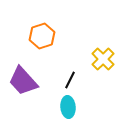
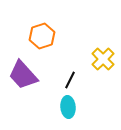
purple trapezoid: moved 6 px up
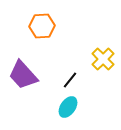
orange hexagon: moved 10 px up; rotated 15 degrees clockwise
black line: rotated 12 degrees clockwise
cyan ellipse: rotated 40 degrees clockwise
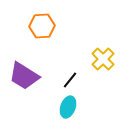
purple trapezoid: moved 1 px right, 1 px down; rotated 16 degrees counterclockwise
cyan ellipse: rotated 15 degrees counterclockwise
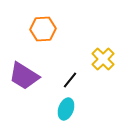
orange hexagon: moved 1 px right, 3 px down
cyan ellipse: moved 2 px left, 2 px down
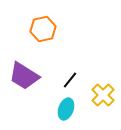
orange hexagon: rotated 10 degrees counterclockwise
yellow cross: moved 36 px down
